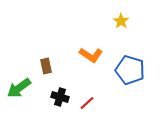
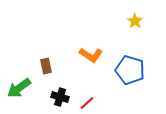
yellow star: moved 14 px right
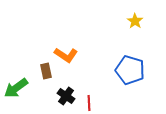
orange L-shape: moved 25 px left
brown rectangle: moved 5 px down
green arrow: moved 3 px left
black cross: moved 6 px right, 1 px up; rotated 18 degrees clockwise
red line: moved 2 px right; rotated 49 degrees counterclockwise
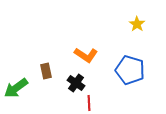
yellow star: moved 2 px right, 3 px down
orange L-shape: moved 20 px right
black cross: moved 10 px right, 13 px up
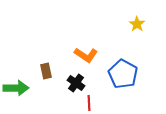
blue pentagon: moved 7 px left, 4 px down; rotated 12 degrees clockwise
green arrow: rotated 145 degrees counterclockwise
